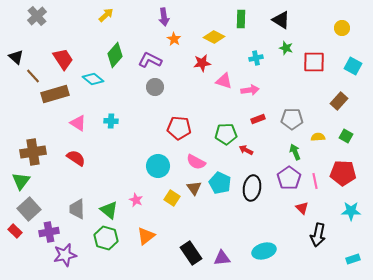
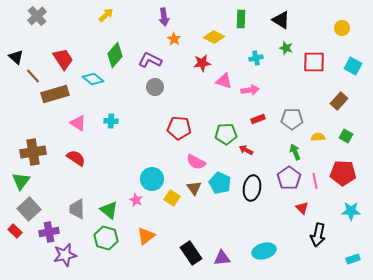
cyan circle at (158, 166): moved 6 px left, 13 px down
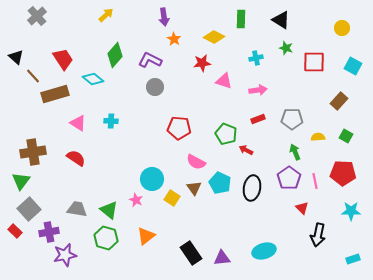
pink arrow at (250, 90): moved 8 px right
green pentagon at (226, 134): rotated 25 degrees clockwise
gray trapezoid at (77, 209): rotated 100 degrees clockwise
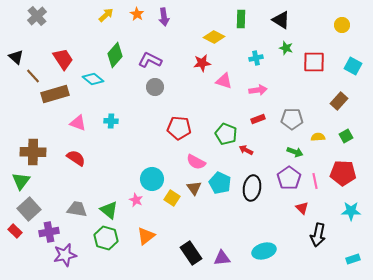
yellow circle at (342, 28): moved 3 px up
orange star at (174, 39): moved 37 px left, 25 px up
pink triangle at (78, 123): rotated 12 degrees counterclockwise
green square at (346, 136): rotated 32 degrees clockwise
brown cross at (33, 152): rotated 10 degrees clockwise
green arrow at (295, 152): rotated 133 degrees clockwise
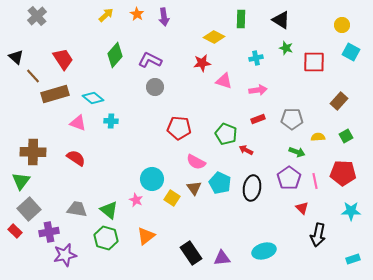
cyan square at (353, 66): moved 2 px left, 14 px up
cyan diamond at (93, 79): moved 19 px down
green arrow at (295, 152): moved 2 px right
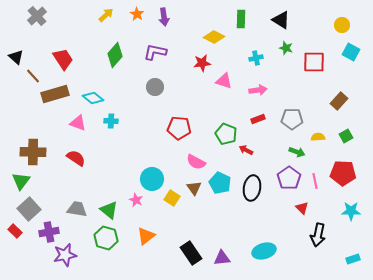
purple L-shape at (150, 60): moved 5 px right, 8 px up; rotated 15 degrees counterclockwise
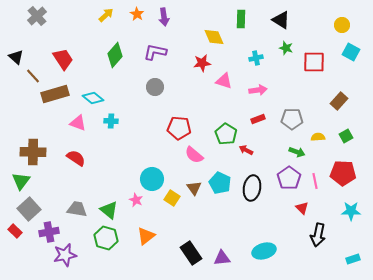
yellow diamond at (214, 37): rotated 40 degrees clockwise
green pentagon at (226, 134): rotated 10 degrees clockwise
pink semicircle at (196, 162): moved 2 px left, 7 px up; rotated 12 degrees clockwise
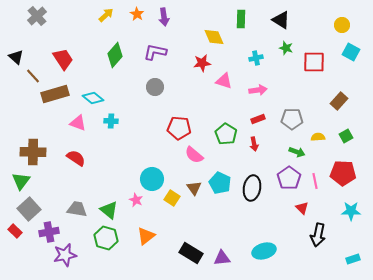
red arrow at (246, 150): moved 8 px right, 6 px up; rotated 128 degrees counterclockwise
black rectangle at (191, 253): rotated 25 degrees counterclockwise
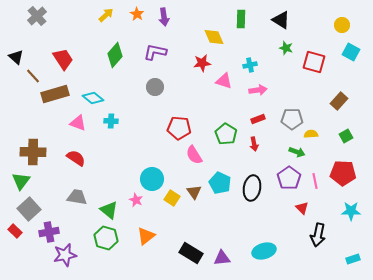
cyan cross at (256, 58): moved 6 px left, 7 px down
red square at (314, 62): rotated 15 degrees clockwise
yellow semicircle at (318, 137): moved 7 px left, 3 px up
pink semicircle at (194, 155): rotated 18 degrees clockwise
brown triangle at (194, 188): moved 4 px down
gray trapezoid at (77, 209): moved 12 px up
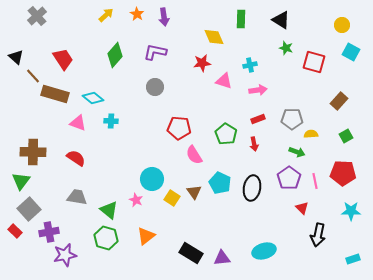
brown rectangle at (55, 94): rotated 32 degrees clockwise
